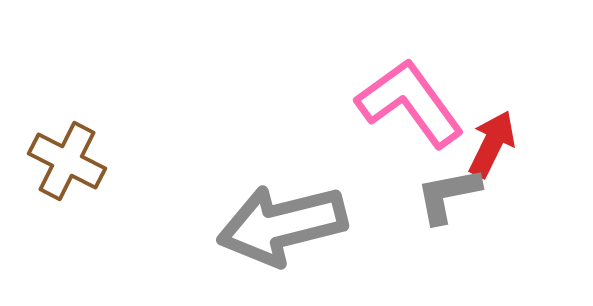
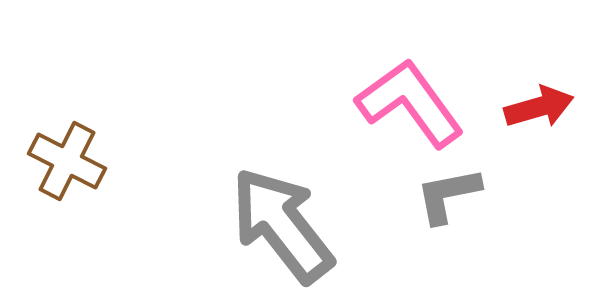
red arrow: moved 47 px right, 37 px up; rotated 48 degrees clockwise
gray arrow: rotated 66 degrees clockwise
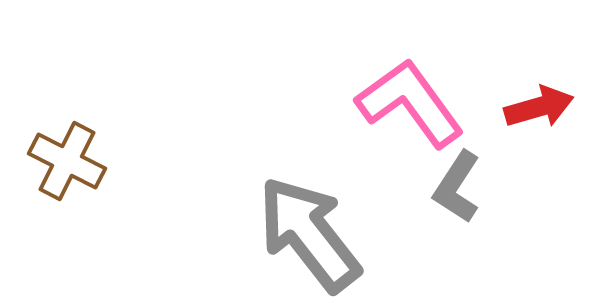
gray L-shape: moved 9 px right, 8 px up; rotated 46 degrees counterclockwise
gray arrow: moved 27 px right, 9 px down
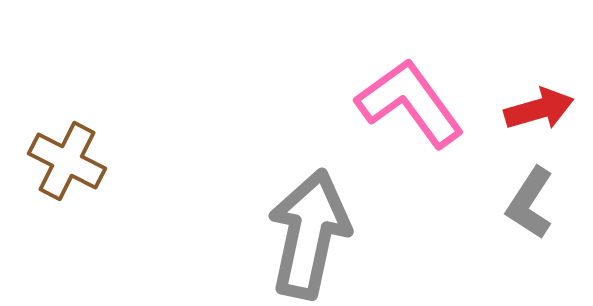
red arrow: moved 2 px down
gray L-shape: moved 73 px right, 16 px down
gray arrow: rotated 50 degrees clockwise
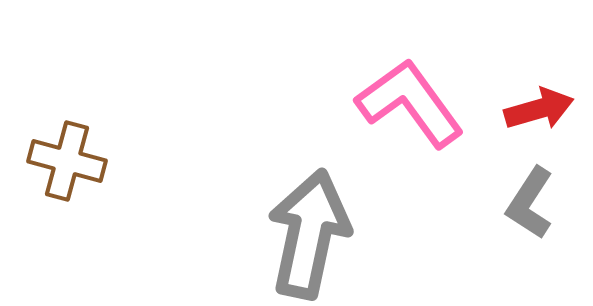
brown cross: rotated 12 degrees counterclockwise
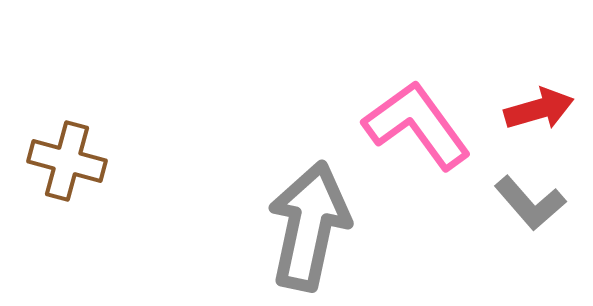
pink L-shape: moved 7 px right, 22 px down
gray L-shape: rotated 74 degrees counterclockwise
gray arrow: moved 8 px up
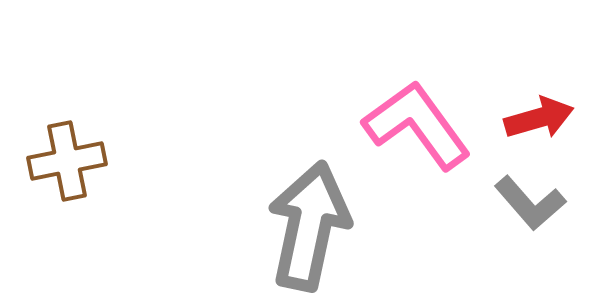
red arrow: moved 9 px down
brown cross: rotated 26 degrees counterclockwise
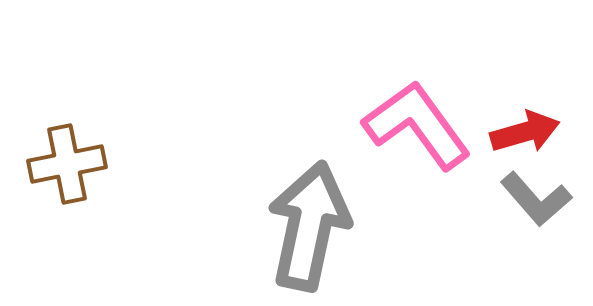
red arrow: moved 14 px left, 14 px down
brown cross: moved 3 px down
gray L-shape: moved 6 px right, 4 px up
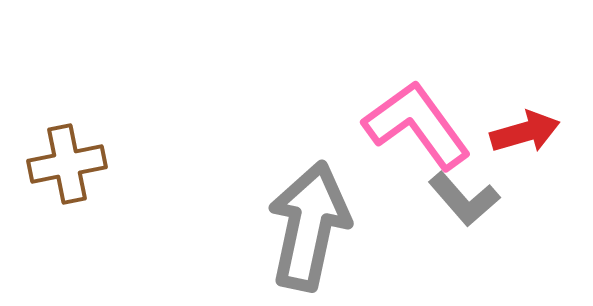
gray L-shape: moved 72 px left
